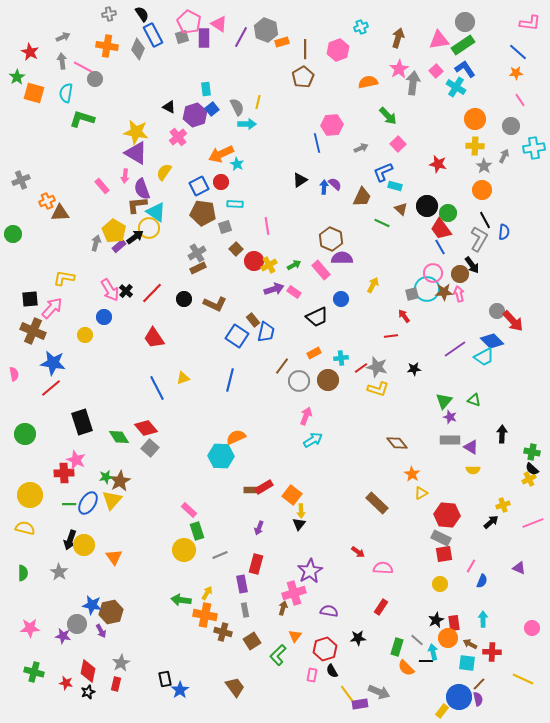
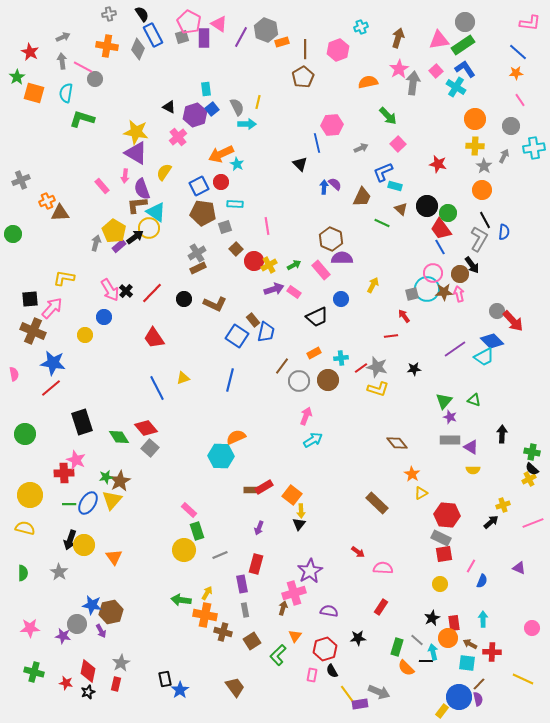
black triangle at (300, 180): moved 16 px up; rotated 42 degrees counterclockwise
black star at (436, 620): moved 4 px left, 2 px up
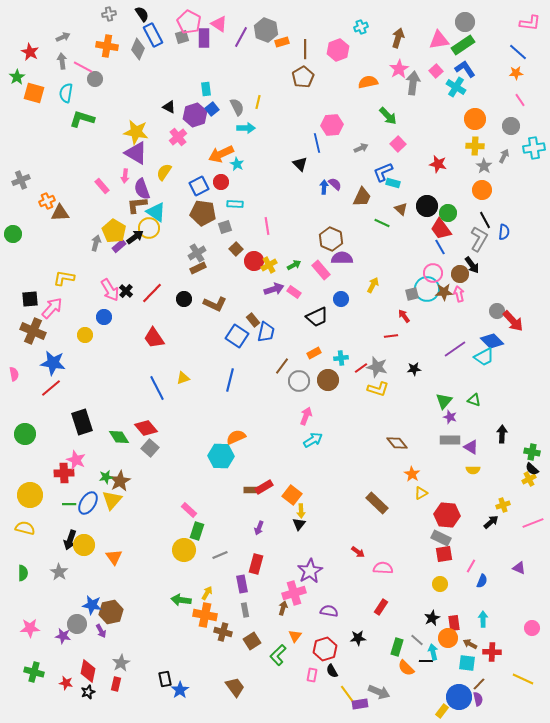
cyan arrow at (247, 124): moved 1 px left, 4 px down
cyan rectangle at (395, 186): moved 2 px left, 3 px up
green rectangle at (197, 531): rotated 36 degrees clockwise
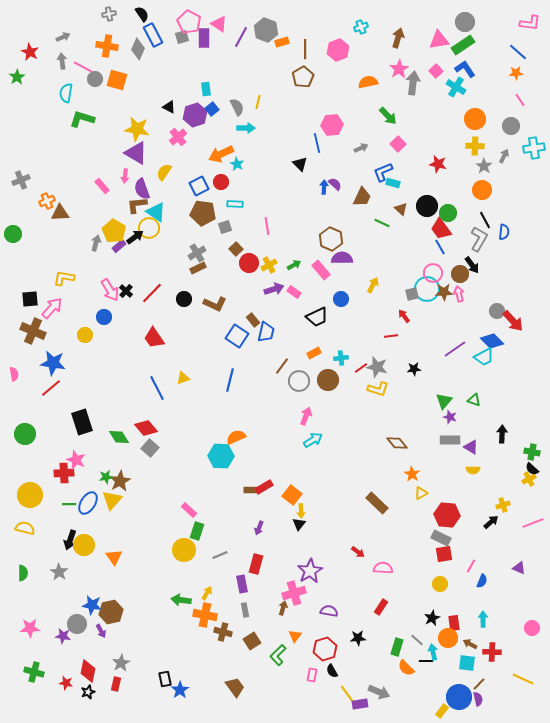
orange square at (34, 93): moved 83 px right, 13 px up
yellow star at (136, 132): moved 1 px right, 3 px up
red circle at (254, 261): moved 5 px left, 2 px down
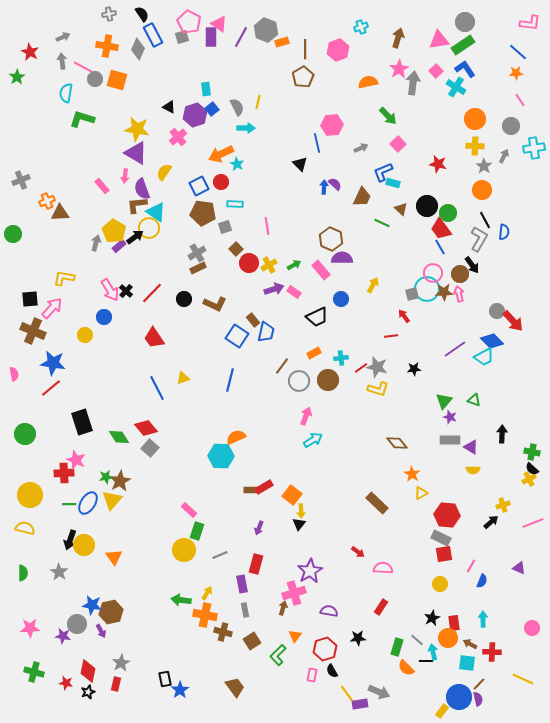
purple rectangle at (204, 38): moved 7 px right, 1 px up
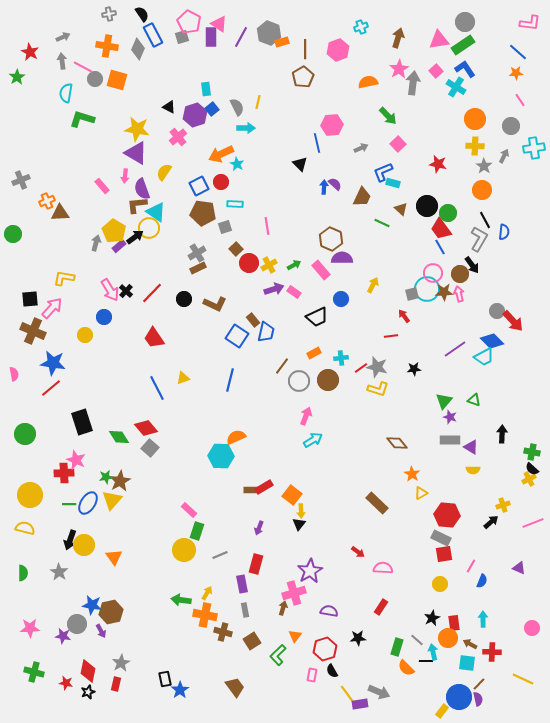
gray hexagon at (266, 30): moved 3 px right, 3 px down
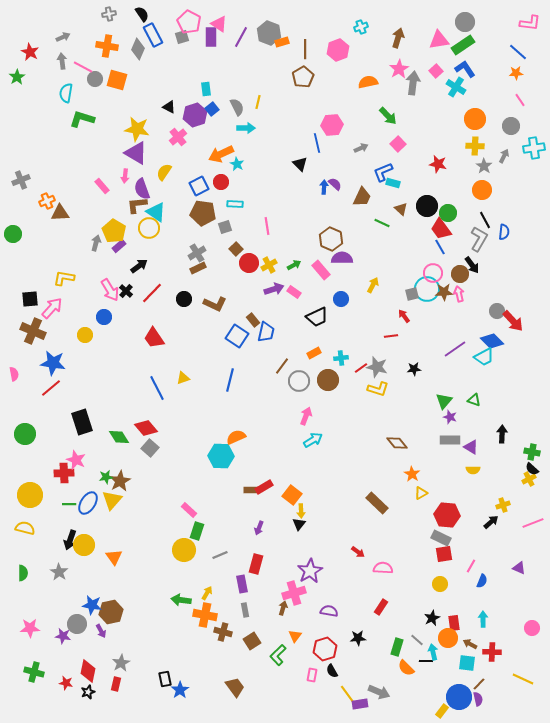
black arrow at (135, 237): moved 4 px right, 29 px down
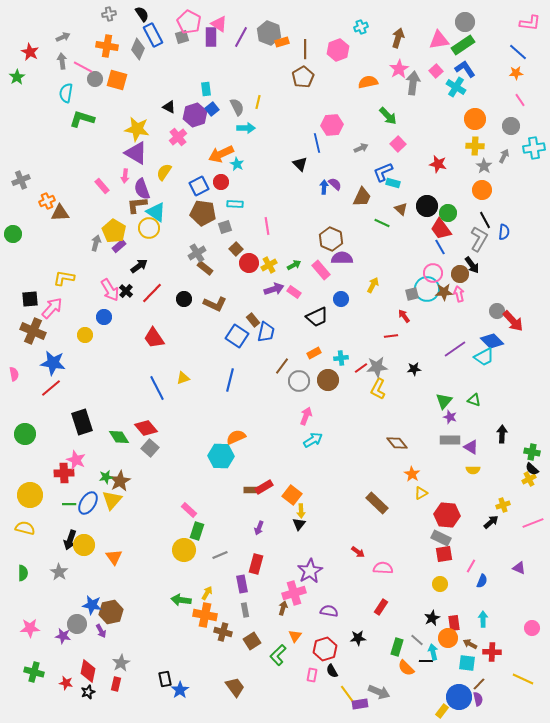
brown rectangle at (198, 268): moved 7 px right; rotated 63 degrees clockwise
gray star at (377, 367): rotated 20 degrees counterclockwise
yellow L-shape at (378, 389): rotated 100 degrees clockwise
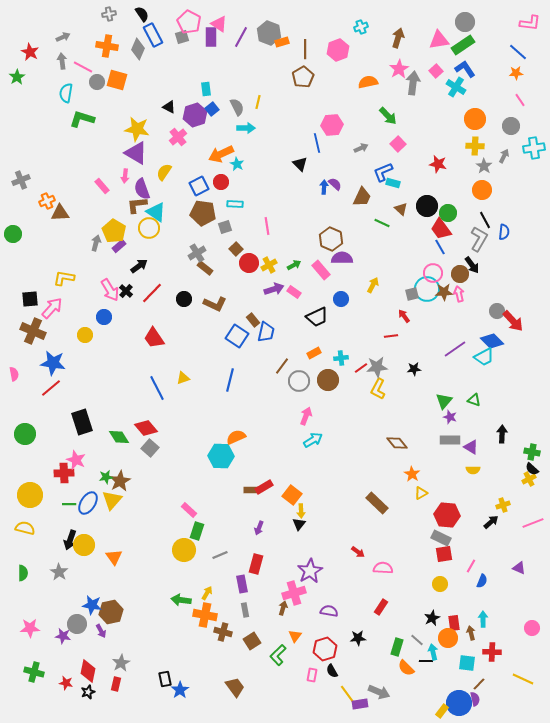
gray circle at (95, 79): moved 2 px right, 3 px down
brown arrow at (470, 644): moved 1 px right, 11 px up; rotated 48 degrees clockwise
blue circle at (459, 697): moved 6 px down
purple semicircle at (478, 699): moved 3 px left
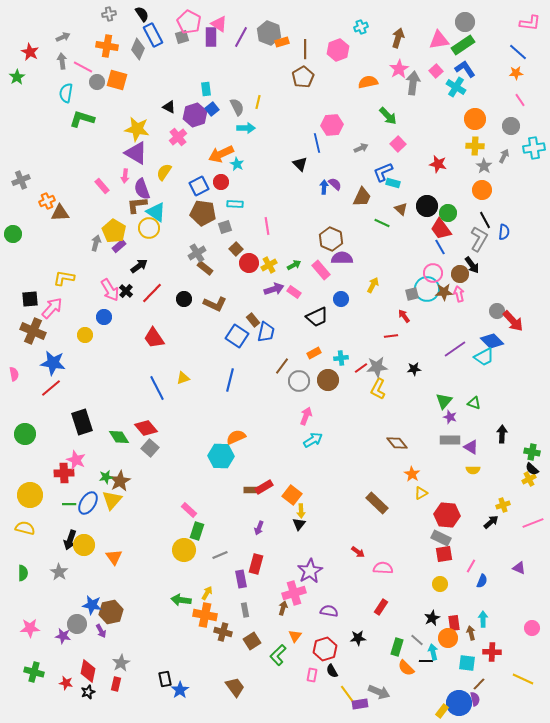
green triangle at (474, 400): moved 3 px down
purple rectangle at (242, 584): moved 1 px left, 5 px up
